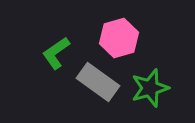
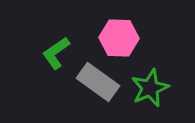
pink hexagon: rotated 18 degrees clockwise
green star: rotated 6 degrees counterclockwise
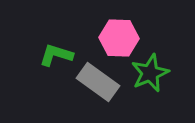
green L-shape: moved 2 px down; rotated 52 degrees clockwise
green star: moved 15 px up
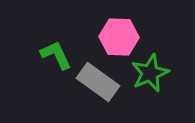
pink hexagon: moved 1 px up
green L-shape: rotated 48 degrees clockwise
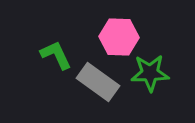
green star: rotated 21 degrees clockwise
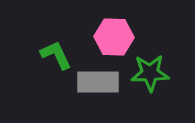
pink hexagon: moved 5 px left
gray rectangle: rotated 36 degrees counterclockwise
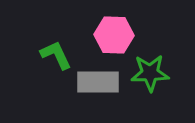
pink hexagon: moved 2 px up
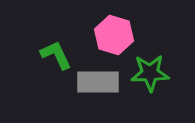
pink hexagon: rotated 15 degrees clockwise
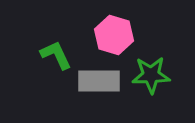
green star: moved 1 px right, 2 px down
gray rectangle: moved 1 px right, 1 px up
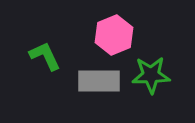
pink hexagon: rotated 21 degrees clockwise
green L-shape: moved 11 px left, 1 px down
